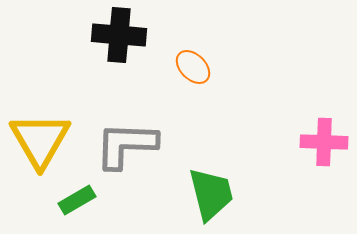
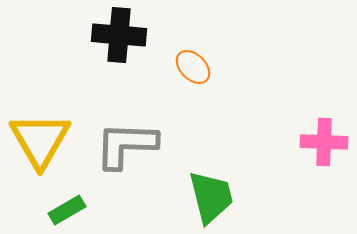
green trapezoid: moved 3 px down
green rectangle: moved 10 px left, 10 px down
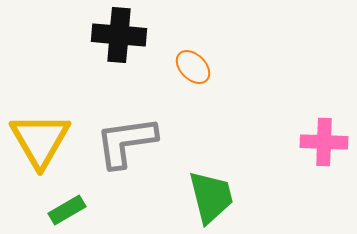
gray L-shape: moved 3 px up; rotated 10 degrees counterclockwise
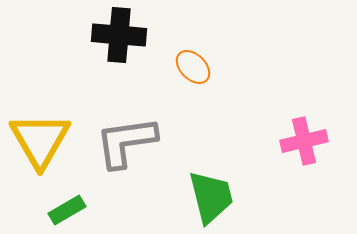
pink cross: moved 20 px left, 1 px up; rotated 15 degrees counterclockwise
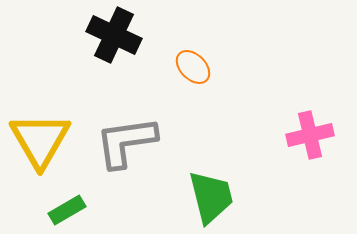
black cross: moved 5 px left; rotated 20 degrees clockwise
pink cross: moved 6 px right, 6 px up
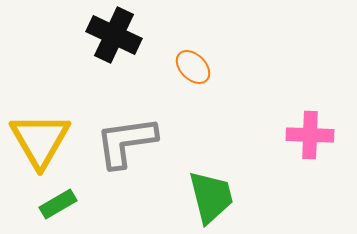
pink cross: rotated 15 degrees clockwise
green rectangle: moved 9 px left, 6 px up
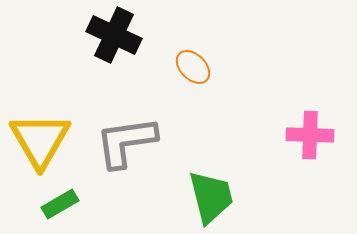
green rectangle: moved 2 px right
